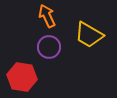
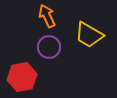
red hexagon: rotated 20 degrees counterclockwise
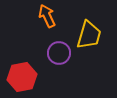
yellow trapezoid: rotated 104 degrees counterclockwise
purple circle: moved 10 px right, 6 px down
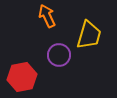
purple circle: moved 2 px down
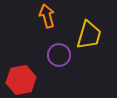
orange arrow: rotated 10 degrees clockwise
red hexagon: moved 1 px left, 3 px down
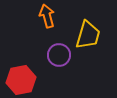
yellow trapezoid: moved 1 px left
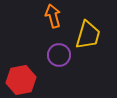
orange arrow: moved 6 px right
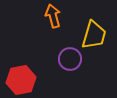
yellow trapezoid: moved 6 px right
purple circle: moved 11 px right, 4 px down
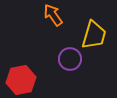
orange arrow: moved 1 px up; rotated 20 degrees counterclockwise
